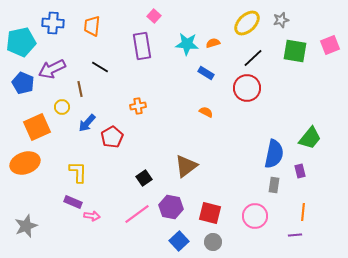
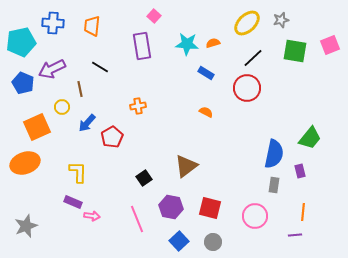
red square at (210, 213): moved 5 px up
pink line at (137, 214): moved 5 px down; rotated 76 degrees counterclockwise
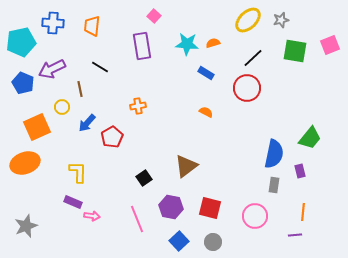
yellow ellipse at (247, 23): moved 1 px right, 3 px up
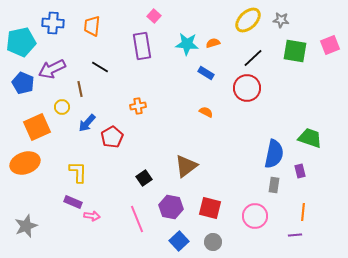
gray star at (281, 20): rotated 21 degrees clockwise
green trapezoid at (310, 138): rotated 110 degrees counterclockwise
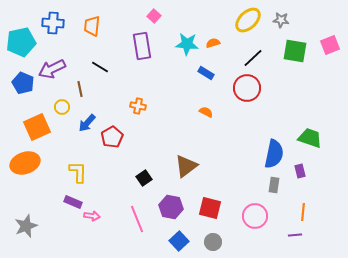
orange cross at (138, 106): rotated 21 degrees clockwise
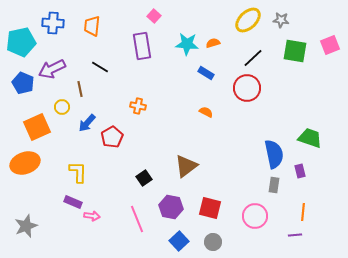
blue semicircle at (274, 154): rotated 24 degrees counterclockwise
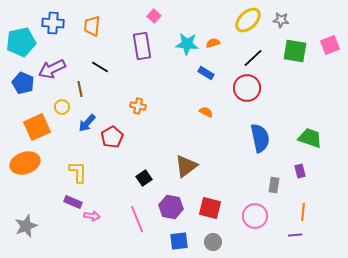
blue semicircle at (274, 154): moved 14 px left, 16 px up
blue square at (179, 241): rotated 36 degrees clockwise
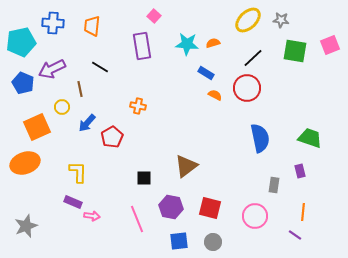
orange semicircle at (206, 112): moved 9 px right, 17 px up
black square at (144, 178): rotated 35 degrees clockwise
purple line at (295, 235): rotated 40 degrees clockwise
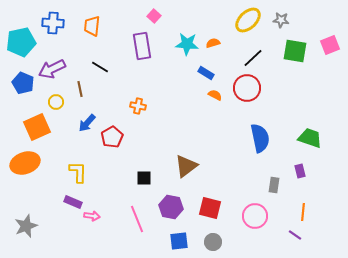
yellow circle at (62, 107): moved 6 px left, 5 px up
